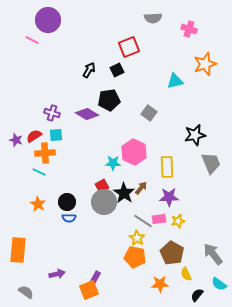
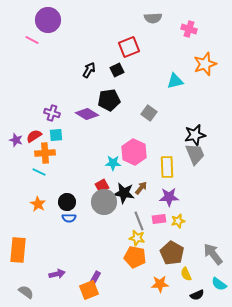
gray trapezoid at (211, 163): moved 16 px left, 9 px up
black star at (124, 193): rotated 25 degrees counterclockwise
gray line at (143, 221): moved 4 px left; rotated 36 degrees clockwise
yellow star at (137, 238): rotated 21 degrees counterclockwise
black semicircle at (197, 295): rotated 152 degrees counterclockwise
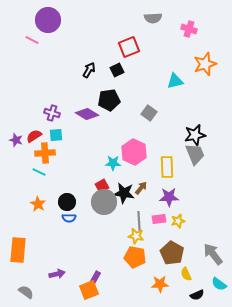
gray line at (139, 221): rotated 18 degrees clockwise
yellow star at (137, 238): moved 1 px left, 2 px up
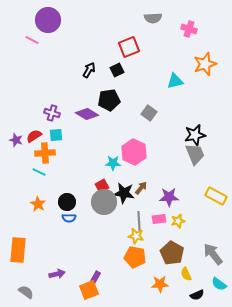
yellow rectangle at (167, 167): moved 49 px right, 29 px down; rotated 60 degrees counterclockwise
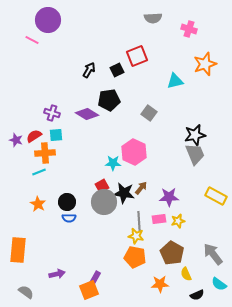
red square at (129, 47): moved 8 px right, 9 px down
cyan line at (39, 172): rotated 48 degrees counterclockwise
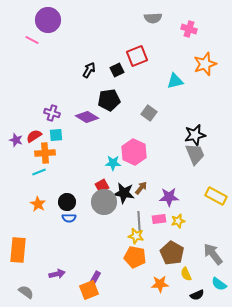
purple diamond at (87, 114): moved 3 px down
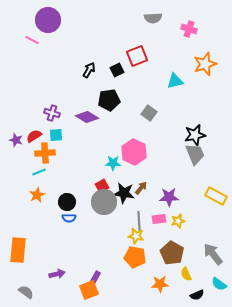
orange star at (38, 204): moved 1 px left, 9 px up; rotated 14 degrees clockwise
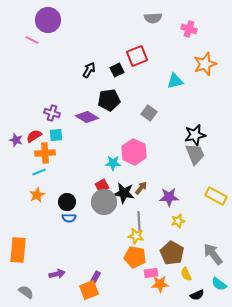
pink rectangle at (159, 219): moved 8 px left, 54 px down
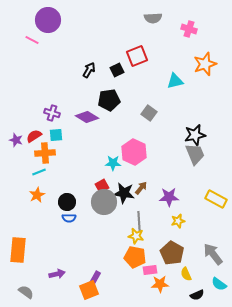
yellow rectangle at (216, 196): moved 3 px down
pink rectangle at (151, 273): moved 1 px left, 3 px up
